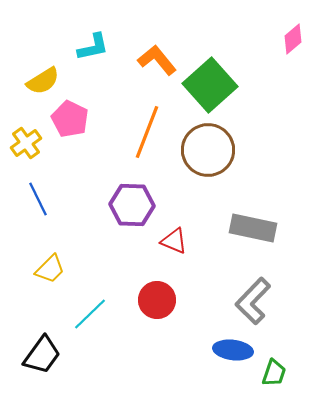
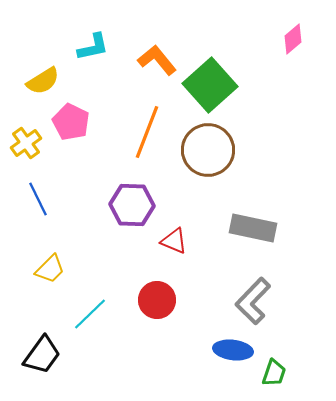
pink pentagon: moved 1 px right, 3 px down
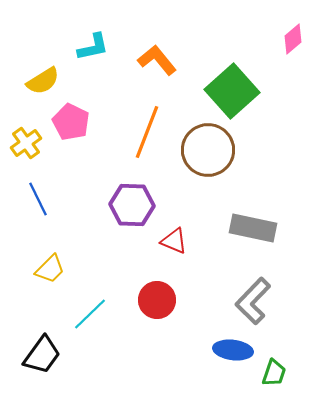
green square: moved 22 px right, 6 px down
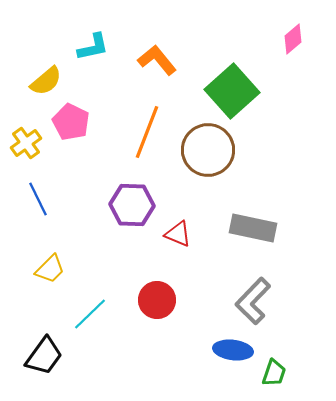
yellow semicircle: moved 3 px right; rotated 8 degrees counterclockwise
red triangle: moved 4 px right, 7 px up
black trapezoid: moved 2 px right, 1 px down
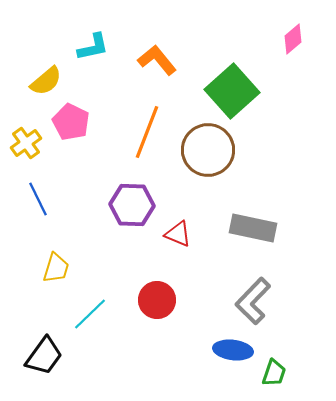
yellow trapezoid: moved 6 px right, 1 px up; rotated 28 degrees counterclockwise
